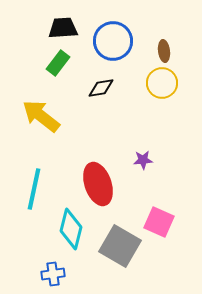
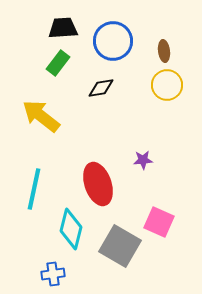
yellow circle: moved 5 px right, 2 px down
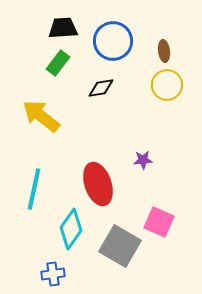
cyan diamond: rotated 21 degrees clockwise
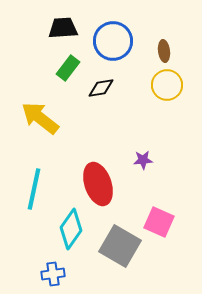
green rectangle: moved 10 px right, 5 px down
yellow arrow: moved 1 px left, 2 px down
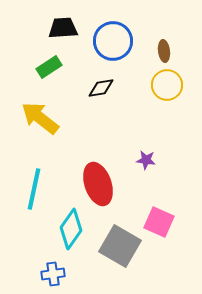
green rectangle: moved 19 px left, 1 px up; rotated 20 degrees clockwise
purple star: moved 3 px right; rotated 12 degrees clockwise
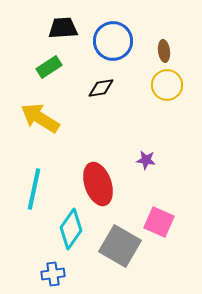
yellow arrow: rotated 6 degrees counterclockwise
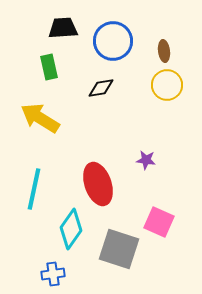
green rectangle: rotated 70 degrees counterclockwise
gray square: moved 1 px left, 3 px down; rotated 12 degrees counterclockwise
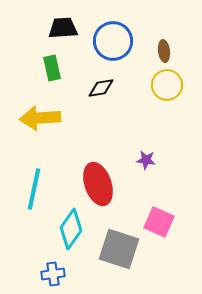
green rectangle: moved 3 px right, 1 px down
yellow arrow: rotated 36 degrees counterclockwise
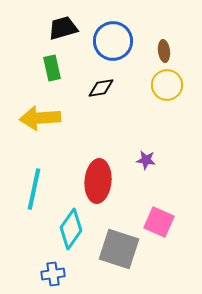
black trapezoid: rotated 12 degrees counterclockwise
red ellipse: moved 3 px up; rotated 24 degrees clockwise
